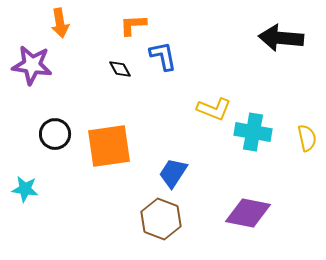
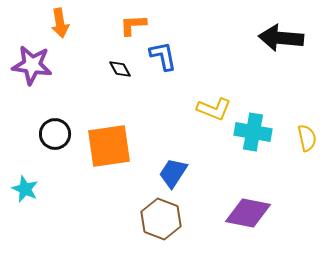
cyan star: rotated 16 degrees clockwise
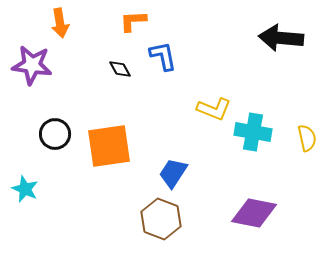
orange L-shape: moved 4 px up
purple diamond: moved 6 px right
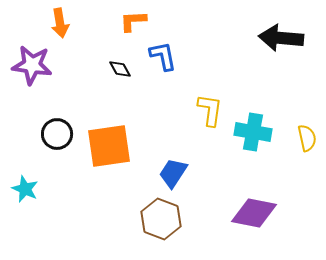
yellow L-shape: moved 4 px left, 1 px down; rotated 104 degrees counterclockwise
black circle: moved 2 px right
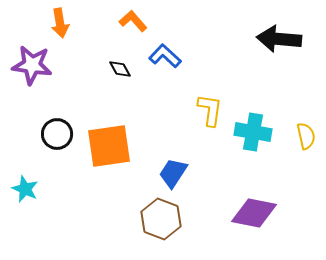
orange L-shape: rotated 52 degrees clockwise
black arrow: moved 2 px left, 1 px down
blue L-shape: moved 2 px right; rotated 36 degrees counterclockwise
yellow semicircle: moved 1 px left, 2 px up
